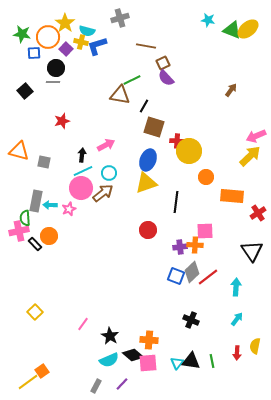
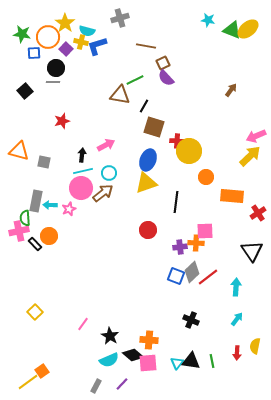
green line at (132, 80): moved 3 px right
cyan line at (83, 171): rotated 12 degrees clockwise
orange cross at (195, 245): moved 1 px right, 2 px up
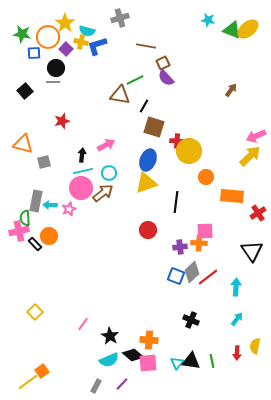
orange triangle at (19, 151): moved 4 px right, 7 px up
gray square at (44, 162): rotated 24 degrees counterclockwise
orange cross at (196, 243): moved 3 px right
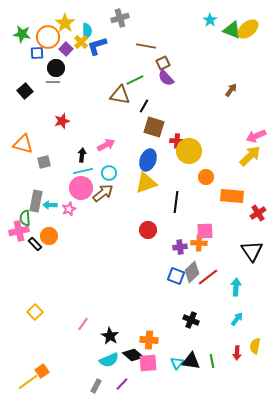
cyan star at (208, 20): moved 2 px right; rotated 24 degrees clockwise
cyan semicircle at (87, 31): rotated 105 degrees counterclockwise
yellow cross at (81, 42): rotated 32 degrees clockwise
blue square at (34, 53): moved 3 px right
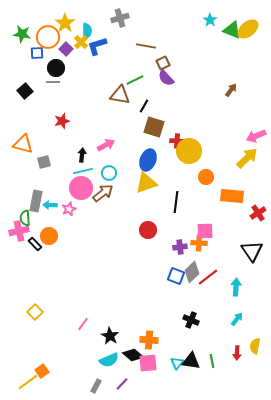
yellow arrow at (250, 156): moved 3 px left, 2 px down
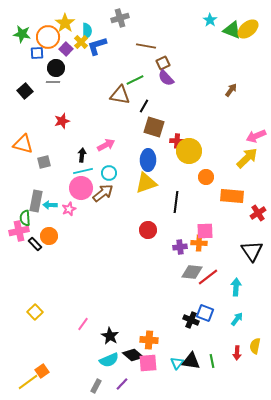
blue ellipse at (148, 160): rotated 20 degrees counterclockwise
gray diamond at (192, 272): rotated 50 degrees clockwise
blue square at (176, 276): moved 29 px right, 37 px down
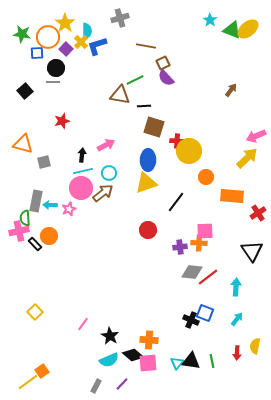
black line at (144, 106): rotated 56 degrees clockwise
black line at (176, 202): rotated 30 degrees clockwise
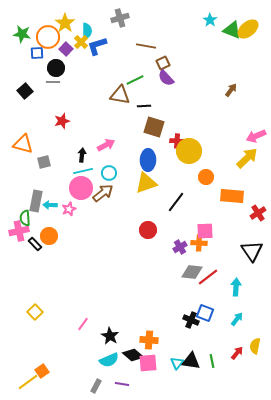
purple cross at (180, 247): rotated 24 degrees counterclockwise
red arrow at (237, 353): rotated 144 degrees counterclockwise
purple line at (122, 384): rotated 56 degrees clockwise
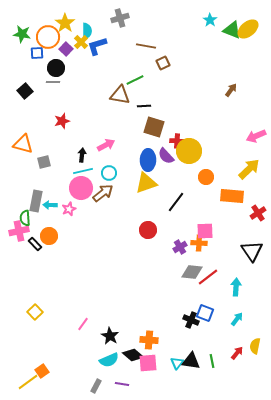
purple semicircle at (166, 78): moved 78 px down
yellow arrow at (247, 158): moved 2 px right, 11 px down
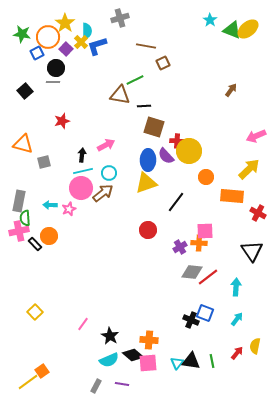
blue square at (37, 53): rotated 24 degrees counterclockwise
gray rectangle at (36, 201): moved 17 px left
red cross at (258, 213): rotated 28 degrees counterclockwise
